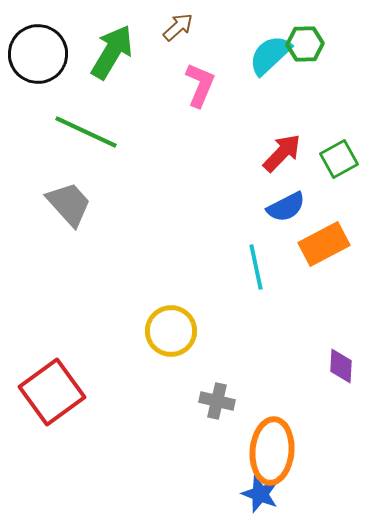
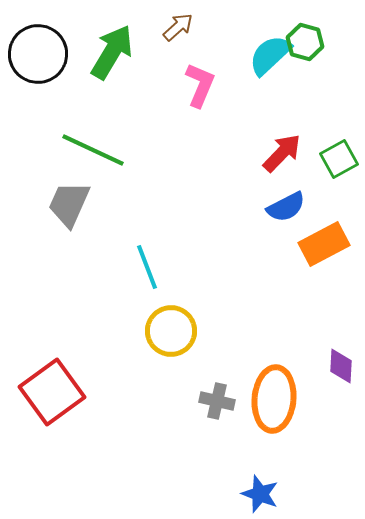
green hexagon: moved 2 px up; rotated 18 degrees clockwise
green line: moved 7 px right, 18 px down
gray trapezoid: rotated 114 degrees counterclockwise
cyan line: moved 109 px left; rotated 9 degrees counterclockwise
orange ellipse: moved 2 px right, 52 px up
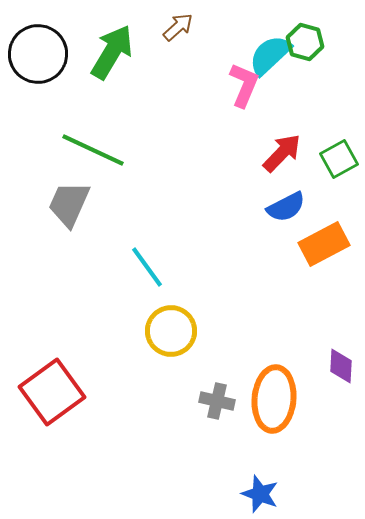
pink L-shape: moved 44 px right
cyan line: rotated 15 degrees counterclockwise
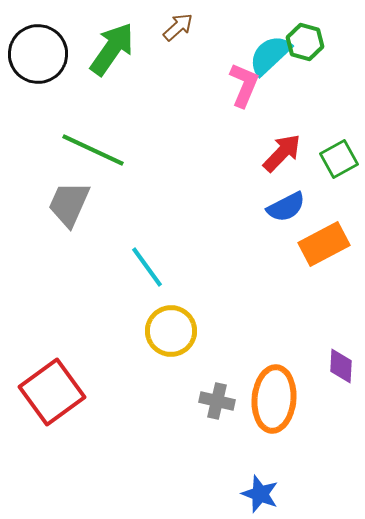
green arrow: moved 3 px up; rotated 4 degrees clockwise
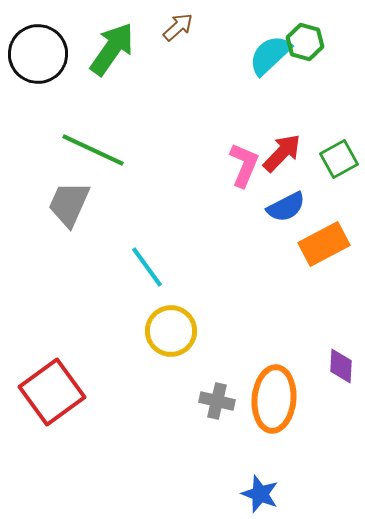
pink L-shape: moved 80 px down
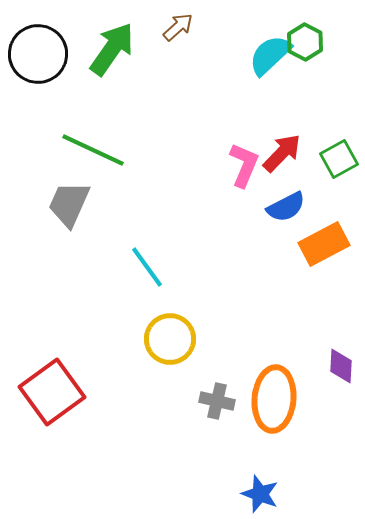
green hexagon: rotated 12 degrees clockwise
yellow circle: moved 1 px left, 8 px down
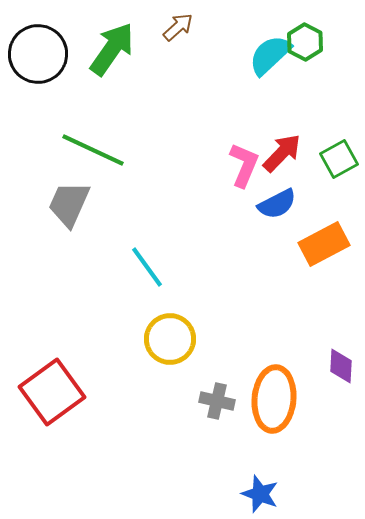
blue semicircle: moved 9 px left, 3 px up
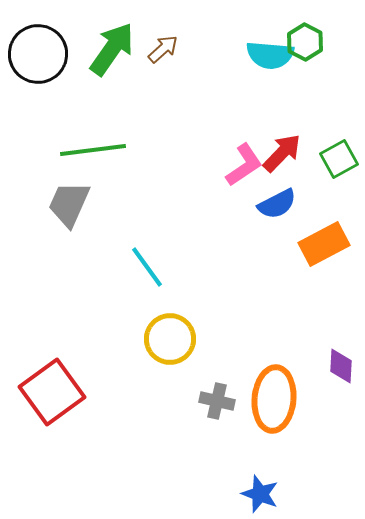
brown arrow: moved 15 px left, 22 px down
cyan semicircle: rotated 132 degrees counterclockwise
green line: rotated 32 degrees counterclockwise
pink L-shape: rotated 33 degrees clockwise
